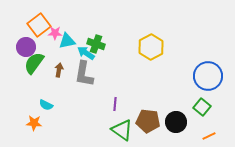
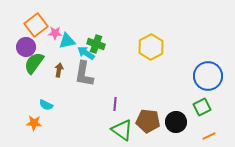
orange square: moved 3 px left
green square: rotated 24 degrees clockwise
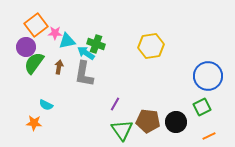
yellow hexagon: moved 1 px up; rotated 20 degrees clockwise
brown arrow: moved 3 px up
purple line: rotated 24 degrees clockwise
green triangle: rotated 20 degrees clockwise
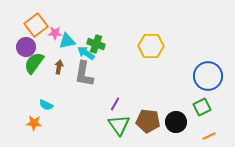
yellow hexagon: rotated 10 degrees clockwise
green triangle: moved 3 px left, 5 px up
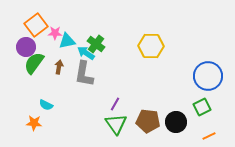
green cross: rotated 18 degrees clockwise
green triangle: moved 3 px left, 1 px up
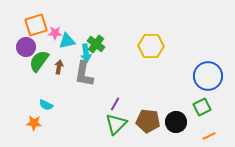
orange square: rotated 20 degrees clockwise
cyan arrow: rotated 132 degrees counterclockwise
green semicircle: moved 5 px right, 2 px up
green triangle: rotated 20 degrees clockwise
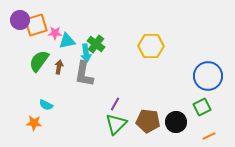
purple circle: moved 6 px left, 27 px up
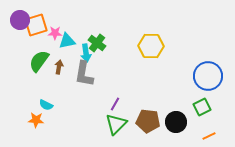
green cross: moved 1 px right, 1 px up
orange star: moved 2 px right, 3 px up
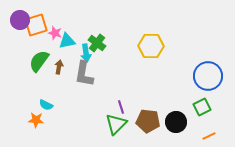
pink star: rotated 16 degrees clockwise
purple line: moved 6 px right, 3 px down; rotated 48 degrees counterclockwise
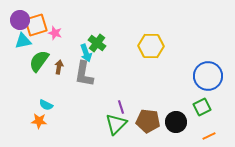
cyan triangle: moved 44 px left
cyan arrow: rotated 12 degrees counterclockwise
orange star: moved 3 px right, 1 px down
